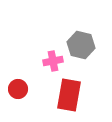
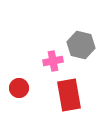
red circle: moved 1 px right, 1 px up
red rectangle: rotated 20 degrees counterclockwise
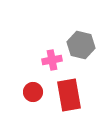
pink cross: moved 1 px left, 1 px up
red circle: moved 14 px right, 4 px down
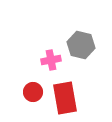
pink cross: moved 1 px left
red rectangle: moved 4 px left, 3 px down
